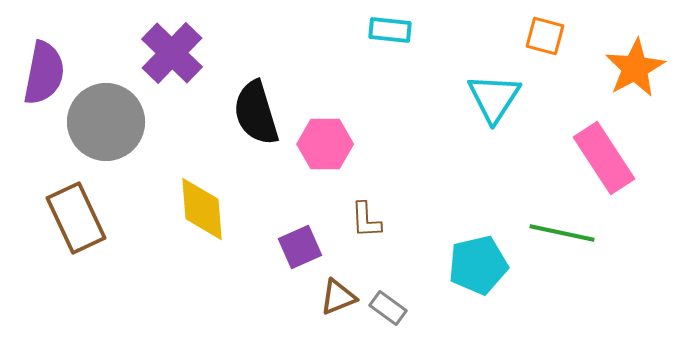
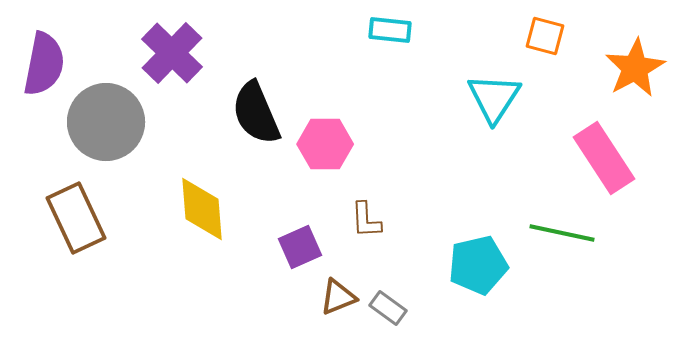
purple semicircle: moved 9 px up
black semicircle: rotated 6 degrees counterclockwise
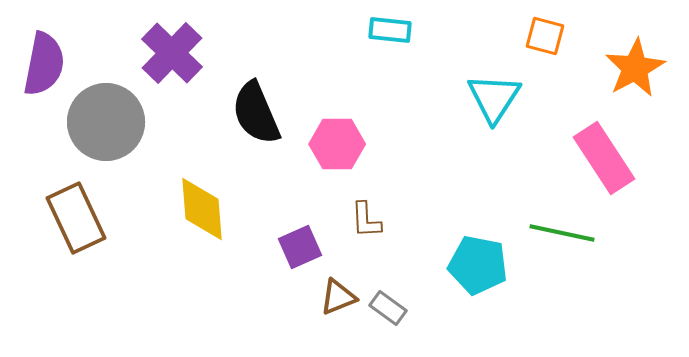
pink hexagon: moved 12 px right
cyan pentagon: rotated 24 degrees clockwise
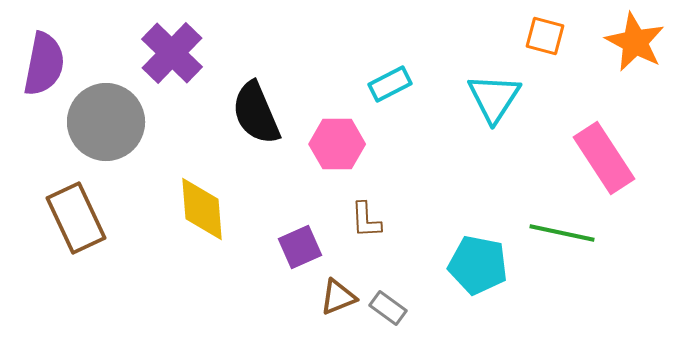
cyan rectangle: moved 54 px down; rotated 33 degrees counterclockwise
orange star: moved 26 px up; rotated 16 degrees counterclockwise
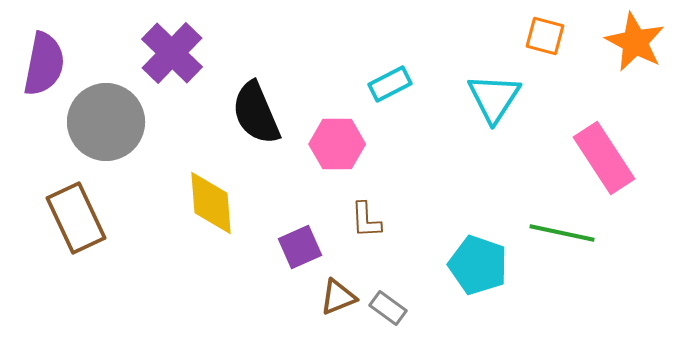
yellow diamond: moved 9 px right, 6 px up
cyan pentagon: rotated 8 degrees clockwise
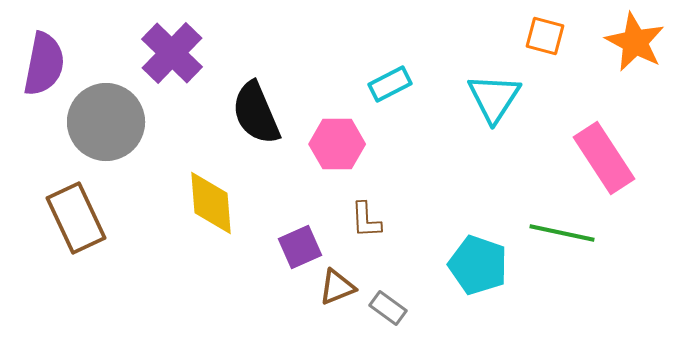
brown triangle: moved 1 px left, 10 px up
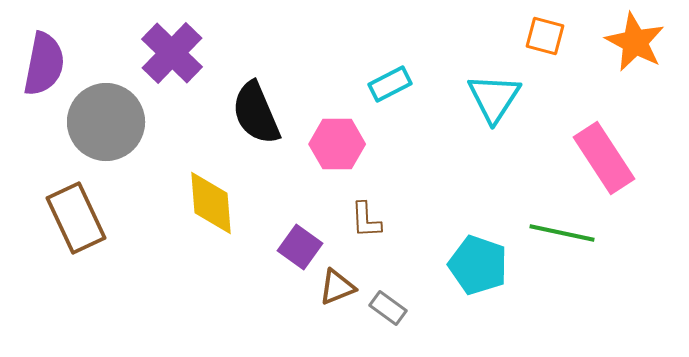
purple square: rotated 30 degrees counterclockwise
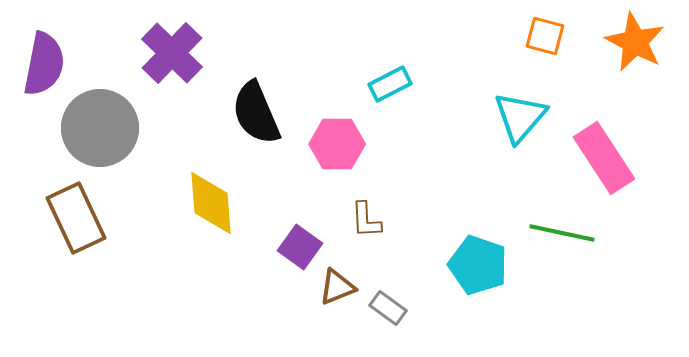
cyan triangle: moved 26 px right, 19 px down; rotated 8 degrees clockwise
gray circle: moved 6 px left, 6 px down
